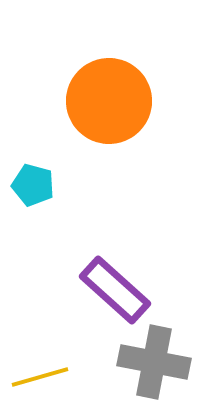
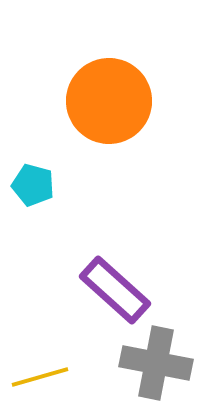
gray cross: moved 2 px right, 1 px down
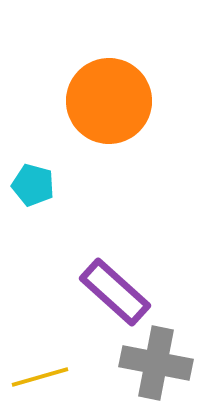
purple rectangle: moved 2 px down
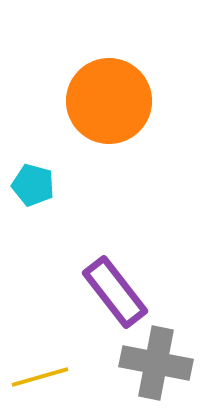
purple rectangle: rotated 10 degrees clockwise
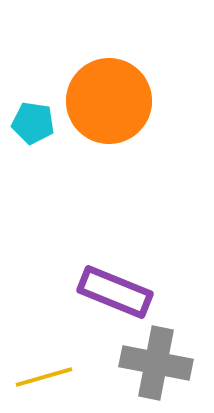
cyan pentagon: moved 62 px up; rotated 6 degrees counterclockwise
purple rectangle: rotated 30 degrees counterclockwise
yellow line: moved 4 px right
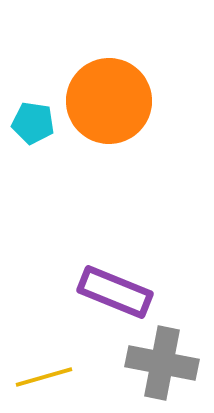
gray cross: moved 6 px right
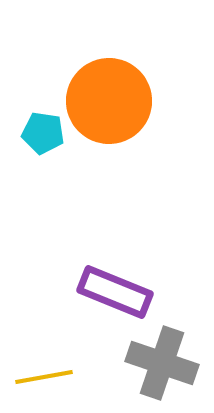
cyan pentagon: moved 10 px right, 10 px down
gray cross: rotated 8 degrees clockwise
yellow line: rotated 6 degrees clockwise
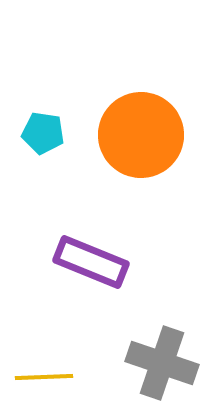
orange circle: moved 32 px right, 34 px down
purple rectangle: moved 24 px left, 30 px up
yellow line: rotated 8 degrees clockwise
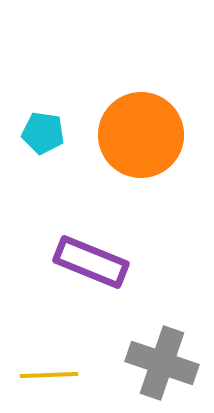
yellow line: moved 5 px right, 2 px up
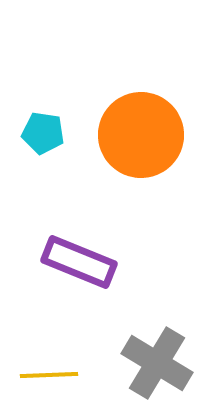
purple rectangle: moved 12 px left
gray cross: moved 5 px left; rotated 12 degrees clockwise
